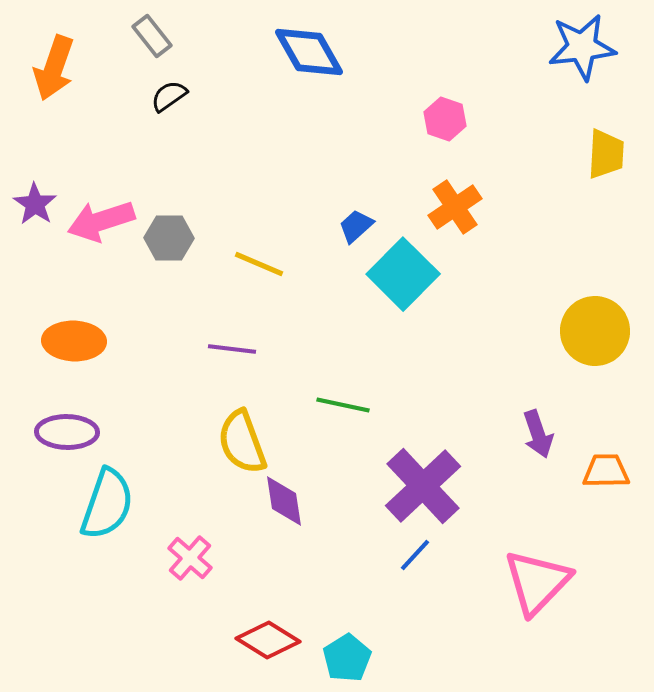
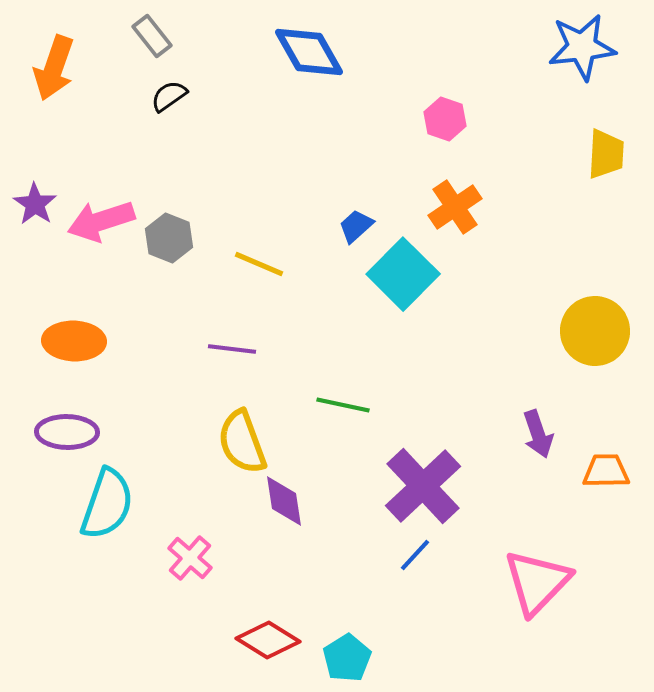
gray hexagon: rotated 21 degrees clockwise
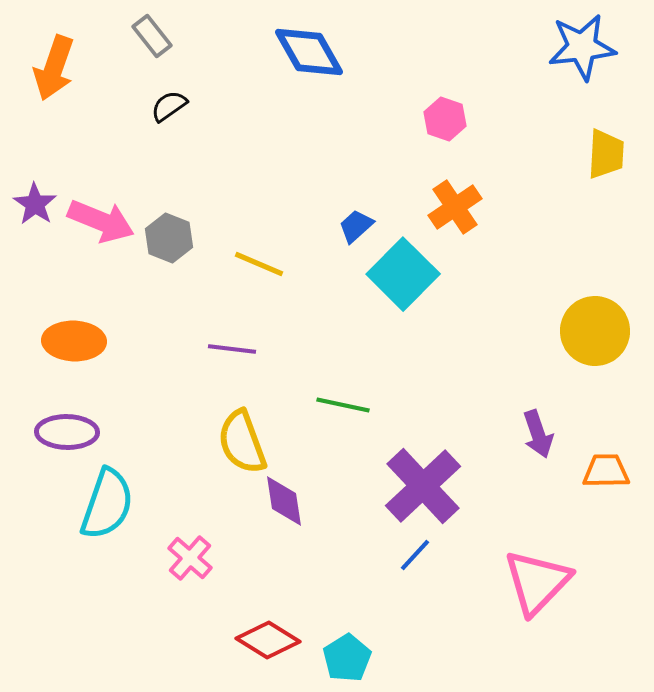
black semicircle: moved 10 px down
pink arrow: rotated 140 degrees counterclockwise
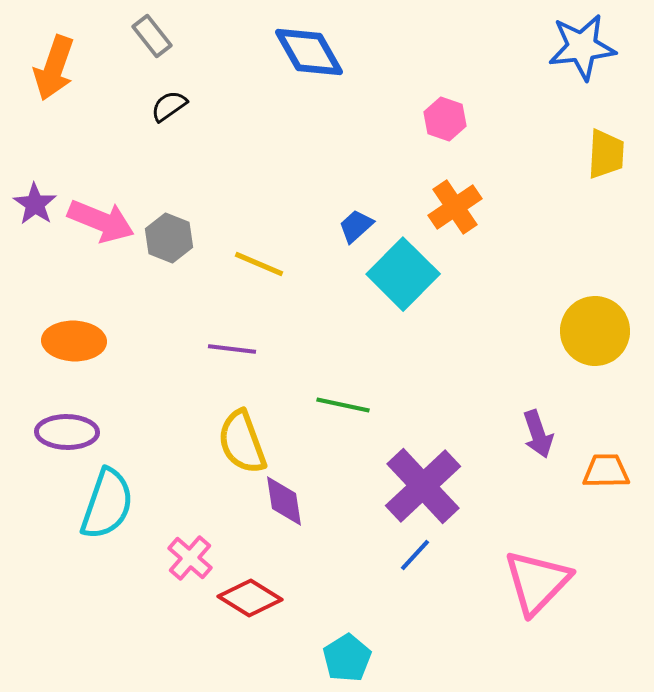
red diamond: moved 18 px left, 42 px up
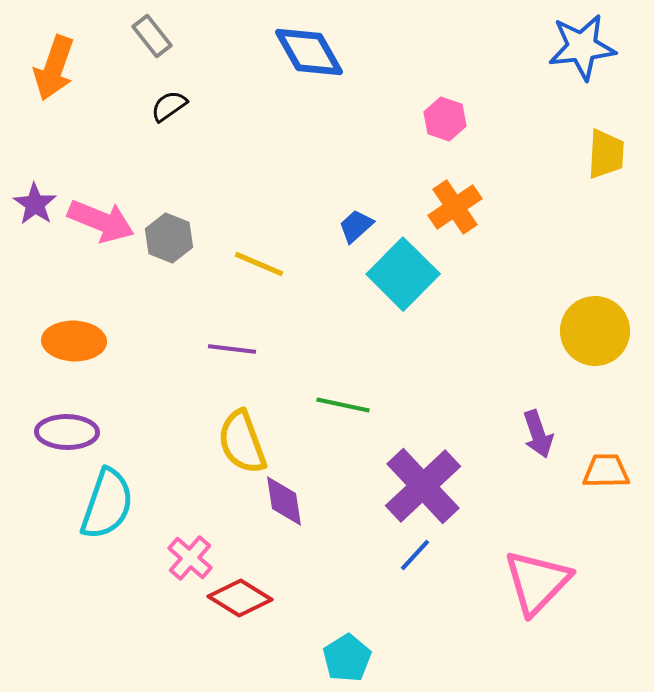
red diamond: moved 10 px left
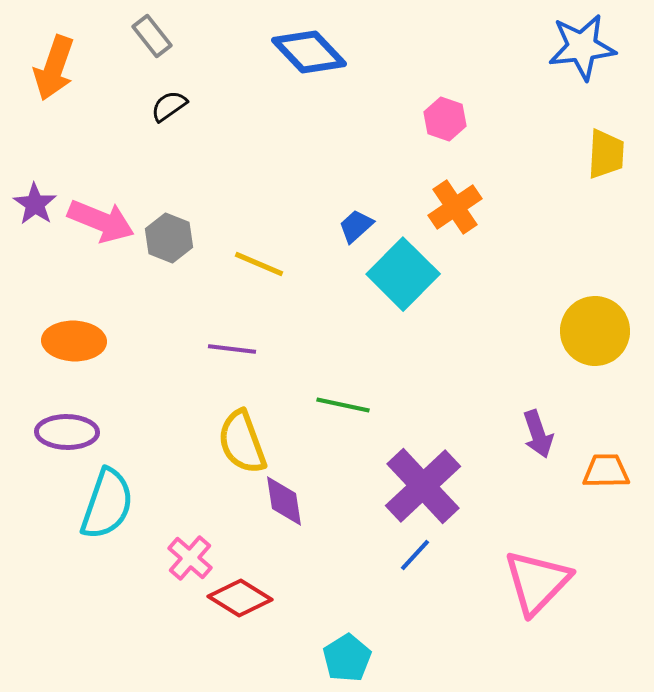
blue diamond: rotated 14 degrees counterclockwise
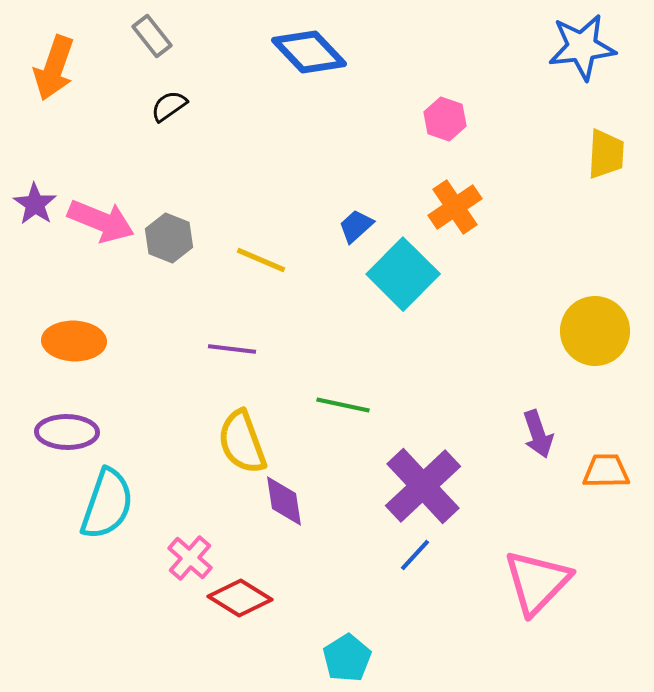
yellow line: moved 2 px right, 4 px up
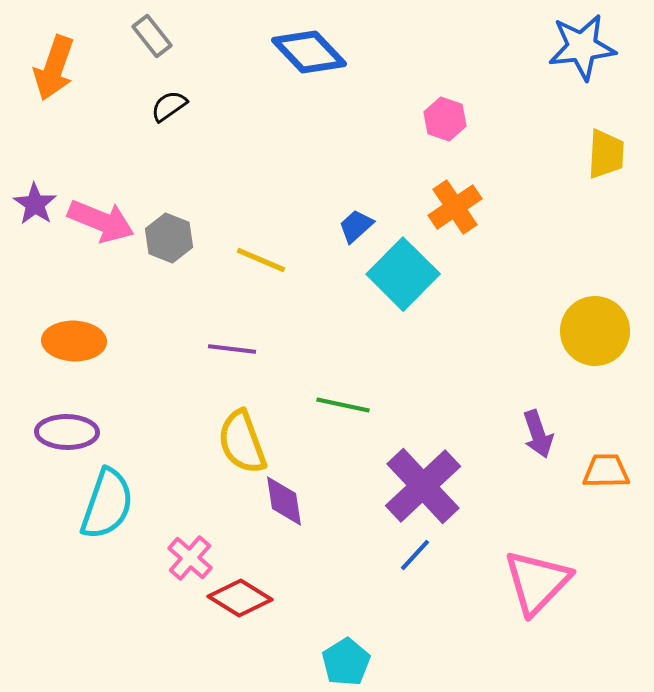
cyan pentagon: moved 1 px left, 4 px down
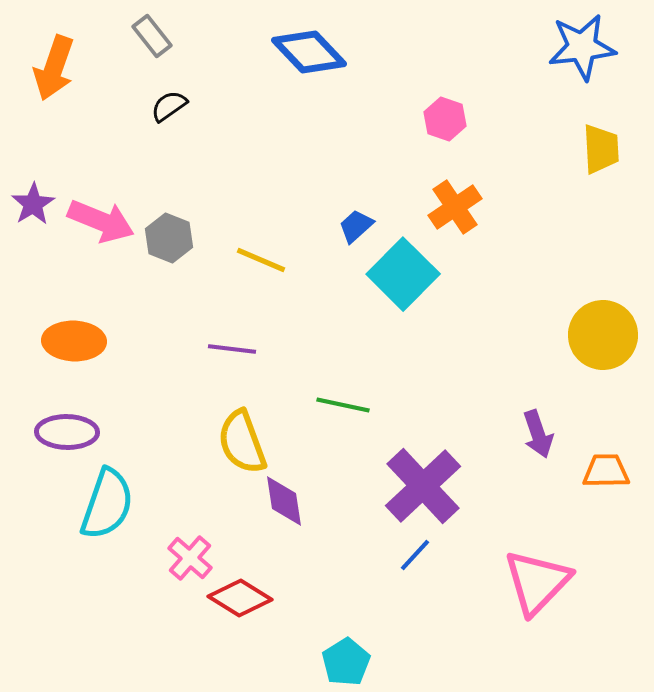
yellow trapezoid: moved 5 px left, 5 px up; rotated 6 degrees counterclockwise
purple star: moved 2 px left; rotated 6 degrees clockwise
yellow circle: moved 8 px right, 4 px down
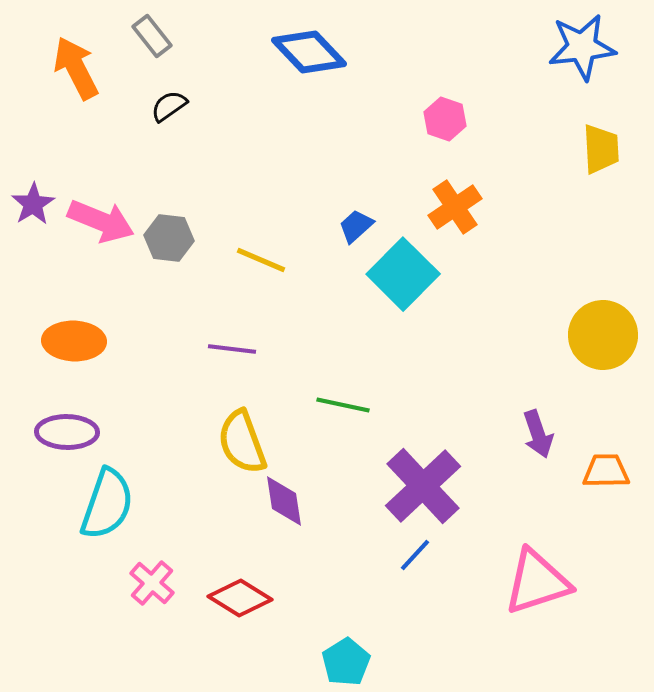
orange arrow: moved 22 px right; rotated 134 degrees clockwise
gray hexagon: rotated 15 degrees counterclockwise
pink cross: moved 38 px left, 25 px down
pink triangle: rotated 28 degrees clockwise
